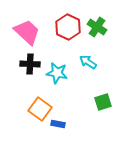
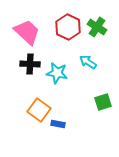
orange square: moved 1 px left, 1 px down
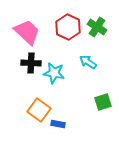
black cross: moved 1 px right, 1 px up
cyan star: moved 3 px left
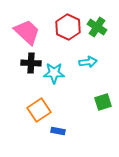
cyan arrow: rotated 138 degrees clockwise
cyan star: rotated 10 degrees counterclockwise
orange square: rotated 20 degrees clockwise
blue rectangle: moved 7 px down
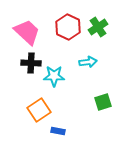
green cross: moved 1 px right; rotated 24 degrees clockwise
cyan star: moved 3 px down
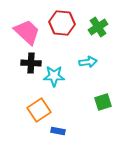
red hexagon: moved 6 px left, 4 px up; rotated 20 degrees counterclockwise
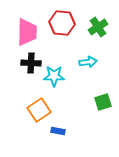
pink trapezoid: rotated 48 degrees clockwise
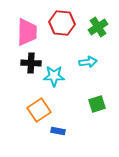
green square: moved 6 px left, 2 px down
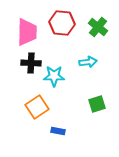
green cross: rotated 18 degrees counterclockwise
orange square: moved 2 px left, 3 px up
